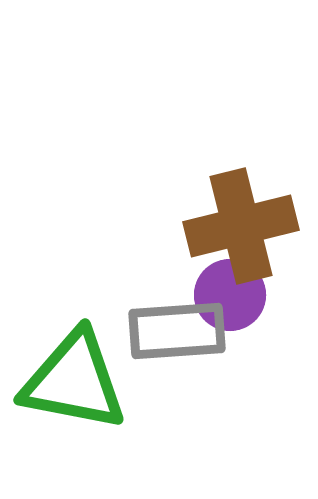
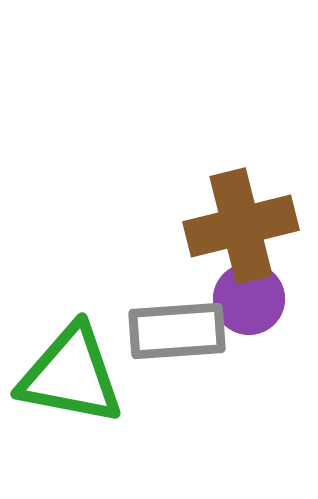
purple circle: moved 19 px right, 4 px down
green triangle: moved 3 px left, 6 px up
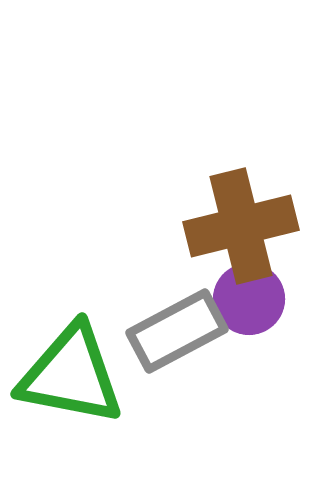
gray rectangle: rotated 24 degrees counterclockwise
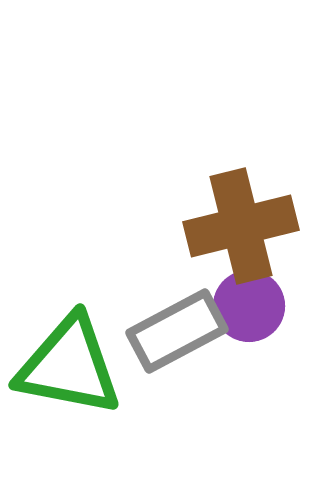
purple circle: moved 7 px down
green triangle: moved 2 px left, 9 px up
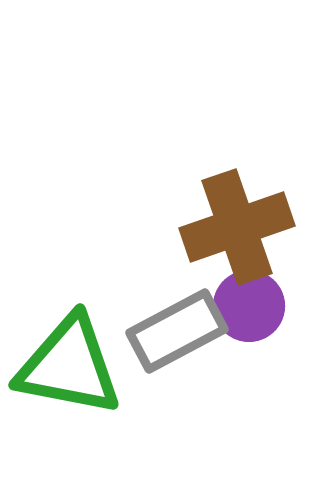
brown cross: moved 4 px left, 1 px down; rotated 5 degrees counterclockwise
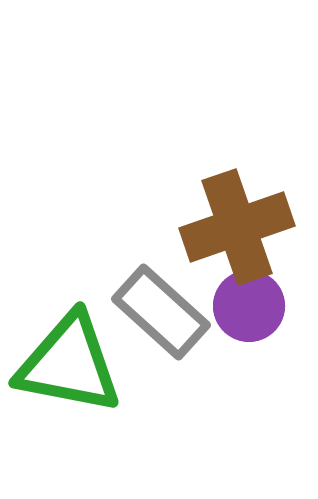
gray rectangle: moved 16 px left, 19 px up; rotated 70 degrees clockwise
green triangle: moved 2 px up
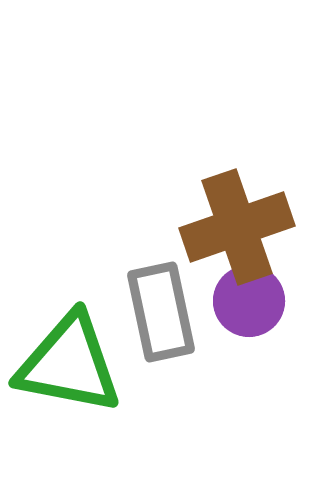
purple circle: moved 5 px up
gray rectangle: rotated 36 degrees clockwise
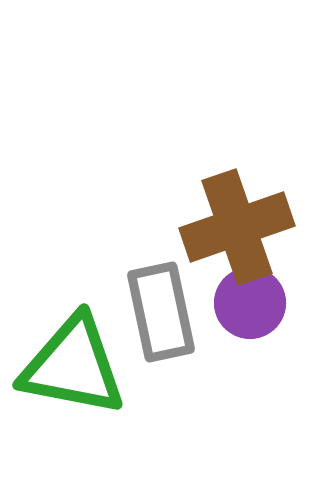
purple circle: moved 1 px right, 2 px down
green triangle: moved 4 px right, 2 px down
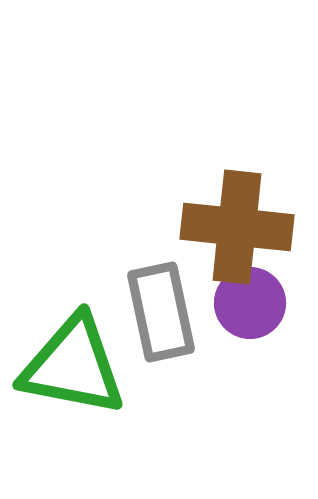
brown cross: rotated 25 degrees clockwise
